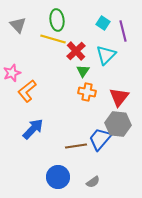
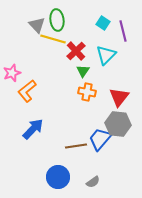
gray triangle: moved 19 px right
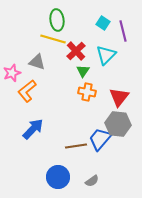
gray triangle: moved 37 px down; rotated 30 degrees counterclockwise
gray semicircle: moved 1 px left, 1 px up
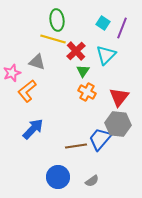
purple line: moved 1 px left, 3 px up; rotated 35 degrees clockwise
orange cross: rotated 18 degrees clockwise
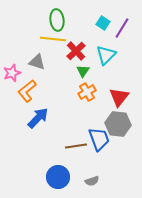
purple line: rotated 10 degrees clockwise
yellow line: rotated 10 degrees counterclockwise
orange cross: rotated 30 degrees clockwise
blue arrow: moved 5 px right, 11 px up
blue trapezoid: moved 1 px left; rotated 120 degrees clockwise
gray semicircle: rotated 16 degrees clockwise
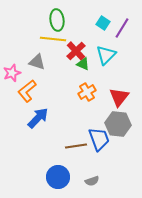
green triangle: moved 7 px up; rotated 40 degrees counterclockwise
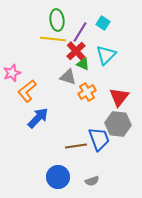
purple line: moved 42 px left, 4 px down
gray triangle: moved 31 px right, 15 px down
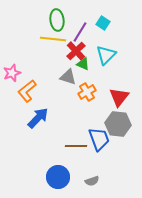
brown line: rotated 10 degrees clockwise
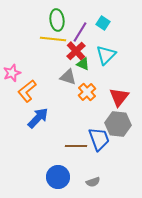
orange cross: rotated 12 degrees counterclockwise
gray semicircle: moved 1 px right, 1 px down
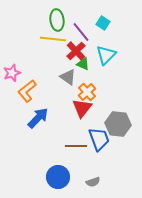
purple line: moved 1 px right; rotated 70 degrees counterclockwise
gray triangle: rotated 18 degrees clockwise
red triangle: moved 37 px left, 11 px down
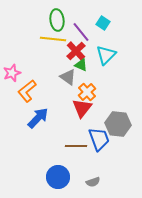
green triangle: moved 2 px left, 1 px down
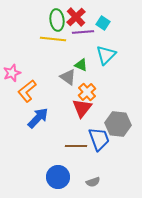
purple line: moved 2 px right; rotated 55 degrees counterclockwise
red cross: moved 34 px up
